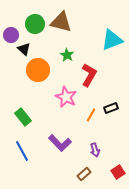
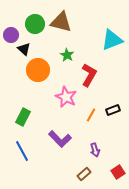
black rectangle: moved 2 px right, 2 px down
green rectangle: rotated 66 degrees clockwise
purple L-shape: moved 4 px up
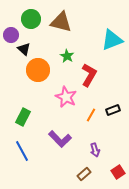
green circle: moved 4 px left, 5 px up
green star: moved 1 px down
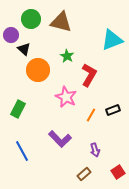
green rectangle: moved 5 px left, 8 px up
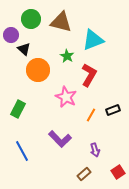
cyan triangle: moved 19 px left
